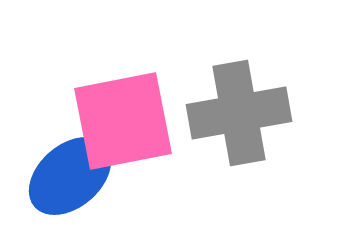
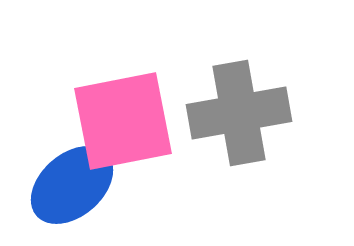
blue ellipse: moved 2 px right, 9 px down
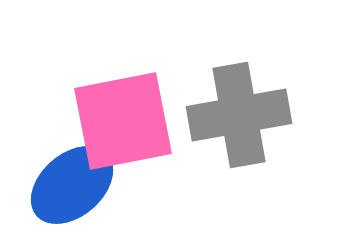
gray cross: moved 2 px down
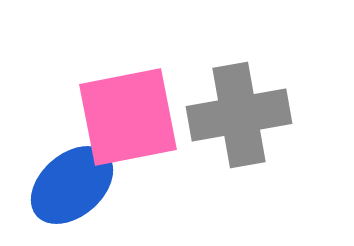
pink square: moved 5 px right, 4 px up
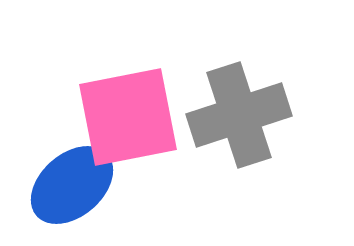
gray cross: rotated 8 degrees counterclockwise
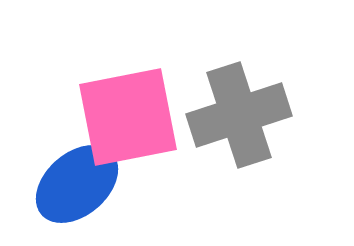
blue ellipse: moved 5 px right, 1 px up
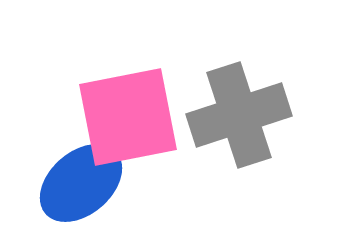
blue ellipse: moved 4 px right, 1 px up
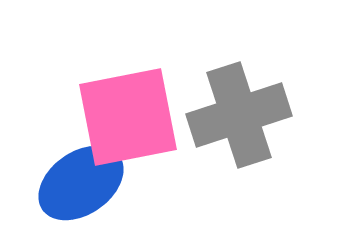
blue ellipse: rotated 6 degrees clockwise
